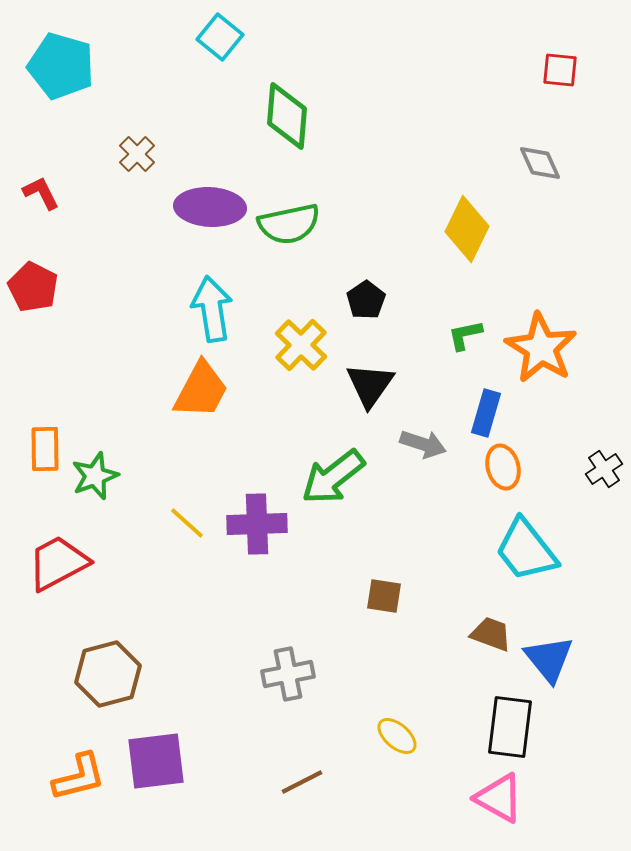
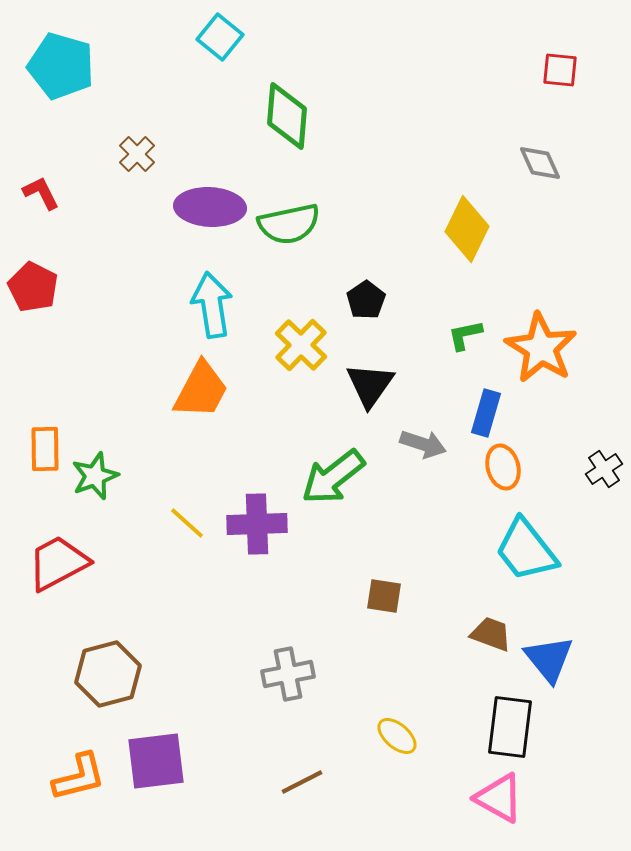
cyan arrow: moved 4 px up
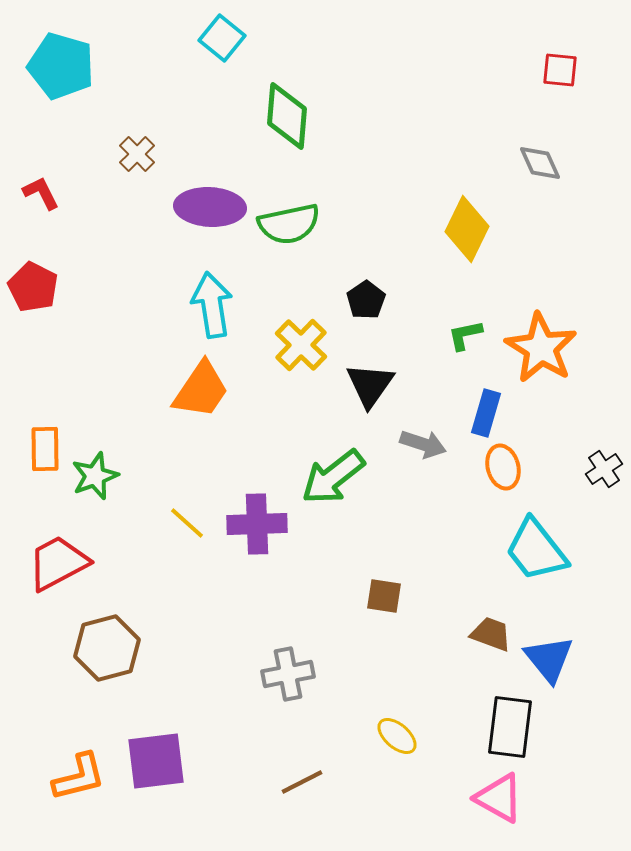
cyan square: moved 2 px right, 1 px down
orange trapezoid: rotated 6 degrees clockwise
cyan trapezoid: moved 10 px right
brown hexagon: moved 1 px left, 26 px up
